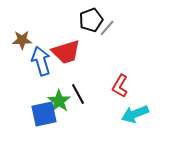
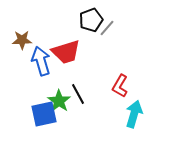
cyan arrow: moved 1 px left; rotated 128 degrees clockwise
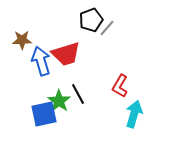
red trapezoid: moved 2 px down
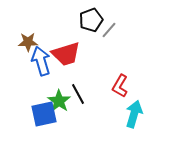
gray line: moved 2 px right, 2 px down
brown star: moved 6 px right, 2 px down
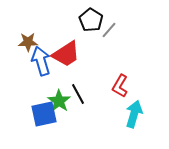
black pentagon: rotated 20 degrees counterclockwise
red trapezoid: rotated 16 degrees counterclockwise
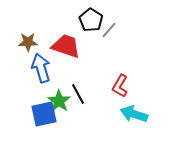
red trapezoid: moved 8 px up; rotated 128 degrees counterclockwise
blue arrow: moved 7 px down
cyan arrow: rotated 88 degrees counterclockwise
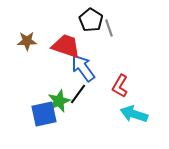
gray line: moved 2 px up; rotated 60 degrees counterclockwise
brown star: moved 1 px left, 1 px up
blue arrow: moved 42 px right; rotated 20 degrees counterclockwise
black line: rotated 65 degrees clockwise
green star: rotated 15 degrees clockwise
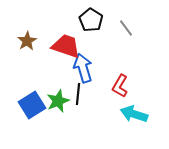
gray line: moved 17 px right; rotated 18 degrees counterclockwise
brown star: rotated 30 degrees counterclockwise
blue arrow: rotated 20 degrees clockwise
black line: rotated 30 degrees counterclockwise
green star: moved 1 px left
blue square: moved 12 px left, 9 px up; rotated 20 degrees counterclockwise
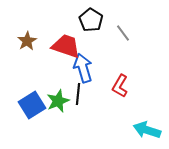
gray line: moved 3 px left, 5 px down
cyan arrow: moved 13 px right, 16 px down
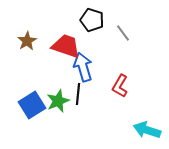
black pentagon: moved 1 px right; rotated 15 degrees counterclockwise
blue arrow: moved 1 px up
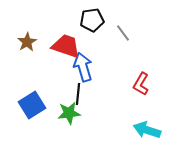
black pentagon: rotated 25 degrees counterclockwise
brown star: moved 1 px down
red L-shape: moved 21 px right, 2 px up
green star: moved 11 px right, 12 px down; rotated 15 degrees clockwise
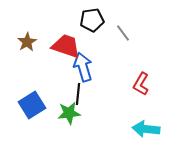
cyan arrow: moved 1 px left, 1 px up; rotated 12 degrees counterclockwise
